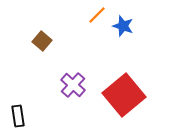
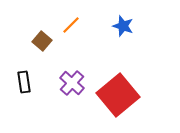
orange line: moved 26 px left, 10 px down
purple cross: moved 1 px left, 2 px up
red square: moved 6 px left
black rectangle: moved 6 px right, 34 px up
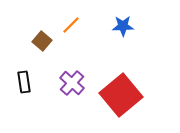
blue star: rotated 20 degrees counterclockwise
red square: moved 3 px right
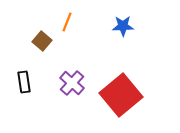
orange line: moved 4 px left, 3 px up; rotated 24 degrees counterclockwise
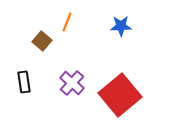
blue star: moved 2 px left
red square: moved 1 px left
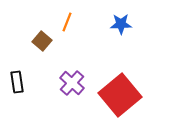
blue star: moved 2 px up
black rectangle: moved 7 px left
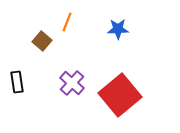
blue star: moved 3 px left, 5 px down
